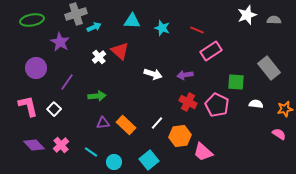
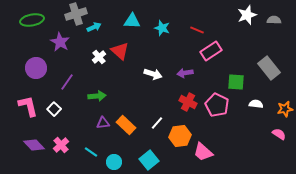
purple arrow: moved 2 px up
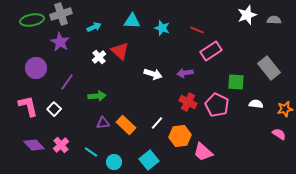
gray cross: moved 15 px left
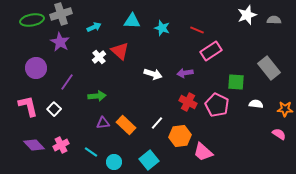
orange star: rotated 14 degrees clockwise
pink cross: rotated 14 degrees clockwise
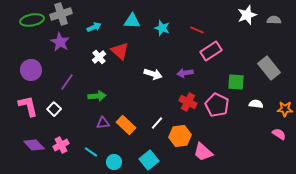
purple circle: moved 5 px left, 2 px down
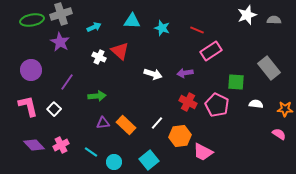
white cross: rotated 24 degrees counterclockwise
pink trapezoid: rotated 15 degrees counterclockwise
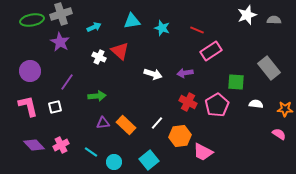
cyan triangle: rotated 12 degrees counterclockwise
purple circle: moved 1 px left, 1 px down
pink pentagon: rotated 15 degrees clockwise
white square: moved 1 px right, 2 px up; rotated 32 degrees clockwise
